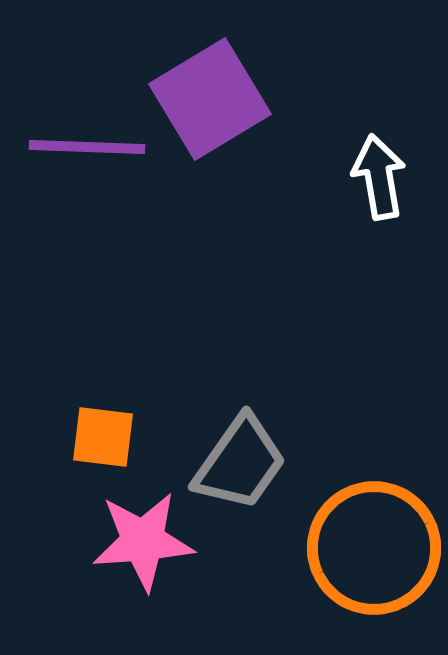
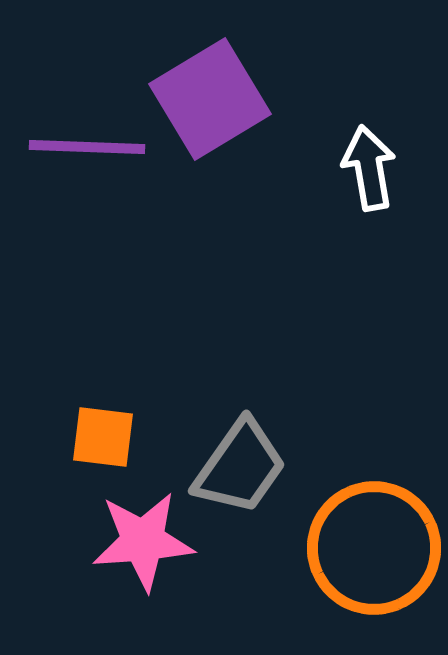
white arrow: moved 10 px left, 9 px up
gray trapezoid: moved 4 px down
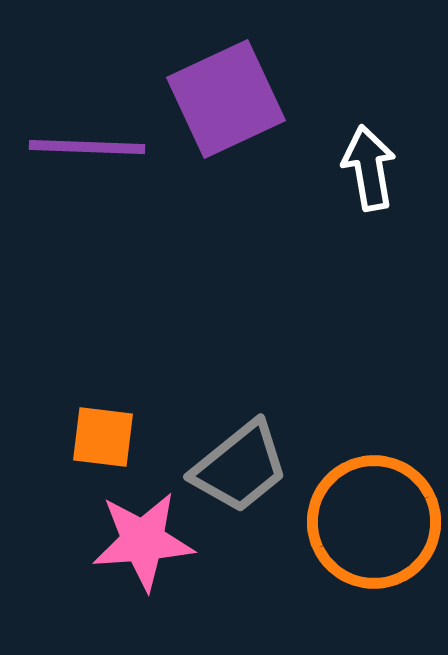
purple square: moved 16 px right; rotated 6 degrees clockwise
gray trapezoid: rotated 16 degrees clockwise
orange circle: moved 26 px up
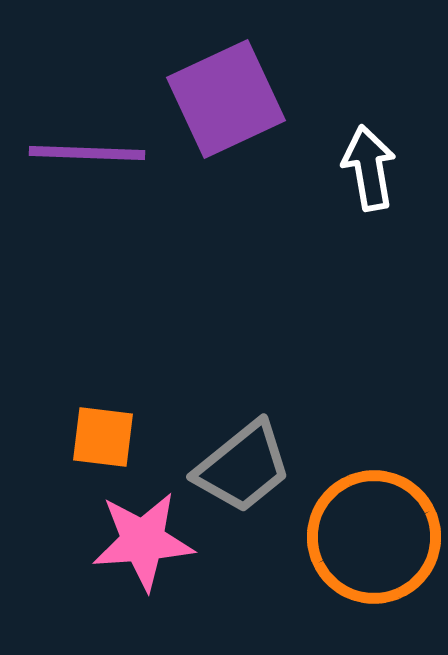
purple line: moved 6 px down
gray trapezoid: moved 3 px right
orange circle: moved 15 px down
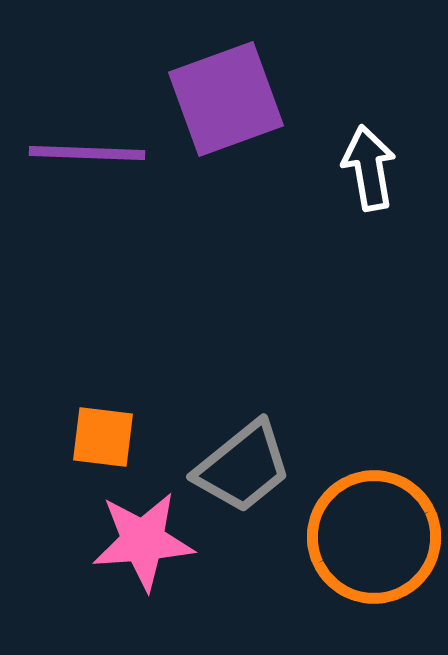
purple square: rotated 5 degrees clockwise
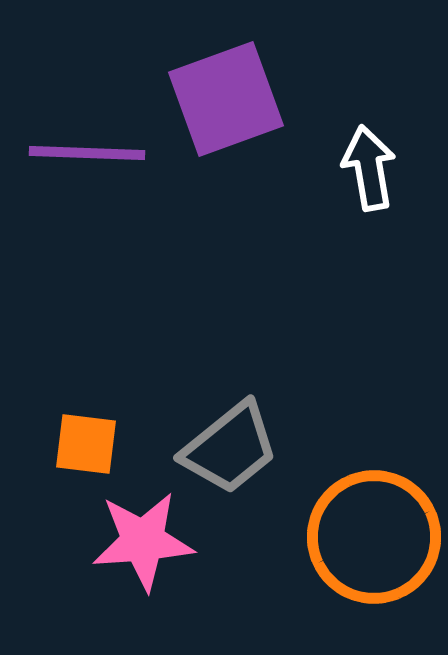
orange square: moved 17 px left, 7 px down
gray trapezoid: moved 13 px left, 19 px up
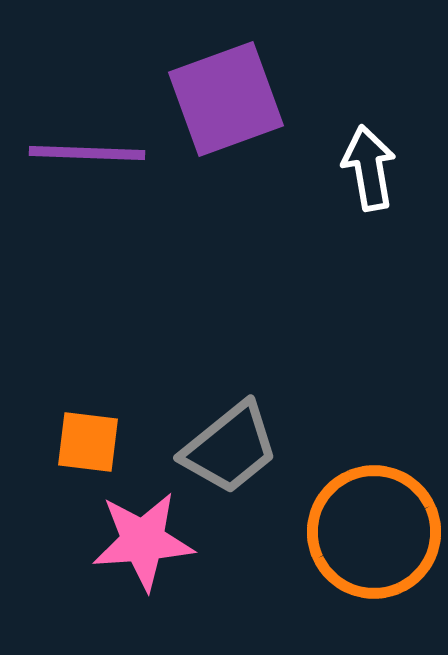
orange square: moved 2 px right, 2 px up
orange circle: moved 5 px up
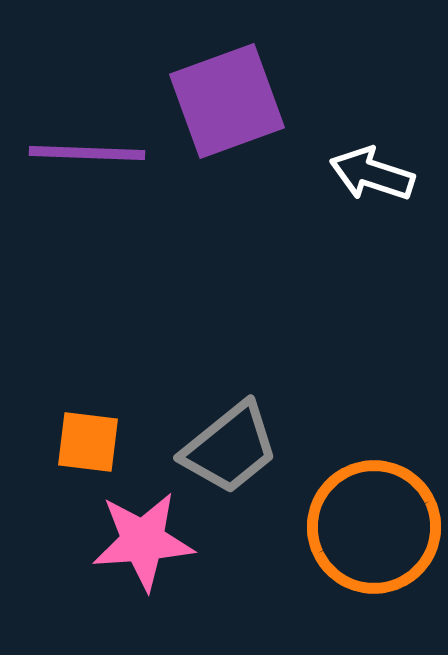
purple square: moved 1 px right, 2 px down
white arrow: moved 3 px right, 6 px down; rotated 62 degrees counterclockwise
orange circle: moved 5 px up
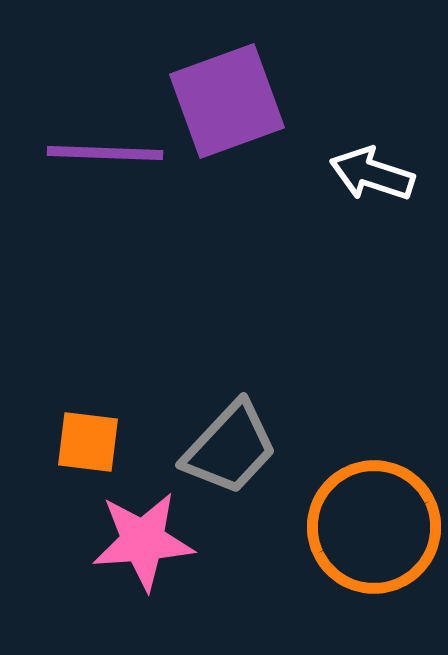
purple line: moved 18 px right
gray trapezoid: rotated 8 degrees counterclockwise
